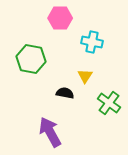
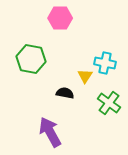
cyan cross: moved 13 px right, 21 px down
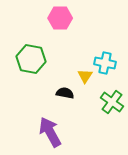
green cross: moved 3 px right, 1 px up
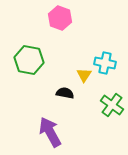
pink hexagon: rotated 20 degrees clockwise
green hexagon: moved 2 px left, 1 px down
yellow triangle: moved 1 px left, 1 px up
green cross: moved 3 px down
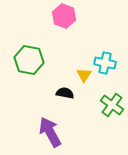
pink hexagon: moved 4 px right, 2 px up
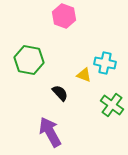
yellow triangle: rotated 42 degrees counterclockwise
black semicircle: moved 5 px left; rotated 36 degrees clockwise
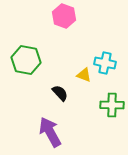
green hexagon: moved 3 px left
green cross: rotated 35 degrees counterclockwise
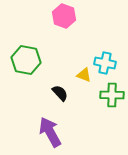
green cross: moved 10 px up
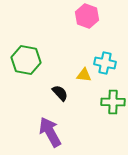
pink hexagon: moved 23 px right
yellow triangle: rotated 14 degrees counterclockwise
green cross: moved 1 px right, 7 px down
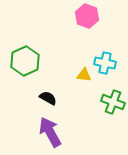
green hexagon: moved 1 px left, 1 px down; rotated 24 degrees clockwise
black semicircle: moved 12 px left, 5 px down; rotated 18 degrees counterclockwise
green cross: rotated 20 degrees clockwise
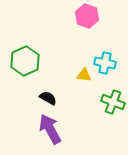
purple arrow: moved 3 px up
